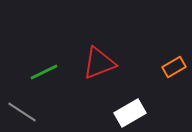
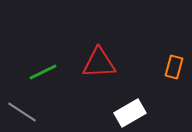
red triangle: rotated 18 degrees clockwise
orange rectangle: rotated 45 degrees counterclockwise
green line: moved 1 px left
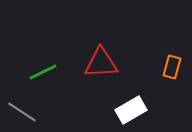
red triangle: moved 2 px right
orange rectangle: moved 2 px left
white rectangle: moved 1 px right, 3 px up
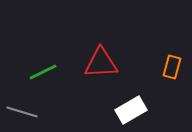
gray line: rotated 16 degrees counterclockwise
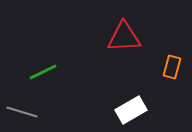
red triangle: moved 23 px right, 26 px up
